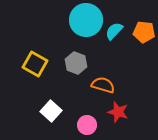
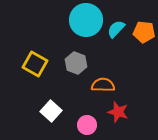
cyan semicircle: moved 2 px right, 2 px up
orange semicircle: rotated 15 degrees counterclockwise
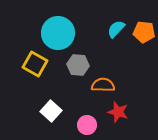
cyan circle: moved 28 px left, 13 px down
gray hexagon: moved 2 px right, 2 px down; rotated 15 degrees counterclockwise
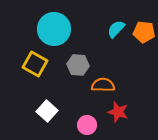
cyan circle: moved 4 px left, 4 px up
white square: moved 4 px left
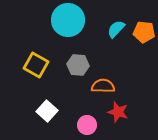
cyan circle: moved 14 px right, 9 px up
yellow square: moved 1 px right, 1 px down
orange semicircle: moved 1 px down
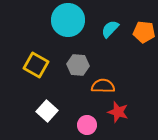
cyan semicircle: moved 6 px left
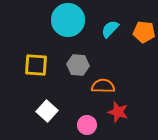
yellow square: rotated 25 degrees counterclockwise
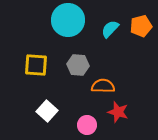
orange pentagon: moved 3 px left, 6 px up; rotated 20 degrees counterclockwise
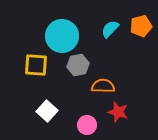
cyan circle: moved 6 px left, 16 px down
gray hexagon: rotated 15 degrees counterclockwise
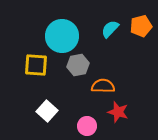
pink circle: moved 1 px down
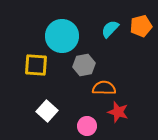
gray hexagon: moved 6 px right
orange semicircle: moved 1 px right, 2 px down
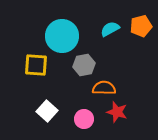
cyan semicircle: rotated 18 degrees clockwise
red star: moved 1 px left
pink circle: moved 3 px left, 7 px up
